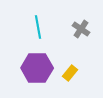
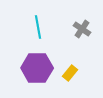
gray cross: moved 1 px right
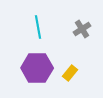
gray cross: rotated 24 degrees clockwise
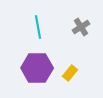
gray cross: moved 1 px left, 2 px up
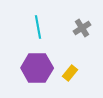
gray cross: moved 1 px right, 1 px down
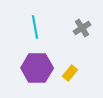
cyan line: moved 3 px left
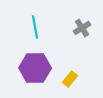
purple hexagon: moved 2 px left
yellow rectangle: moved 6 px down
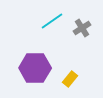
cyan line: moved 17 px right, 6 px up; rotated 65 degrees clockwise
